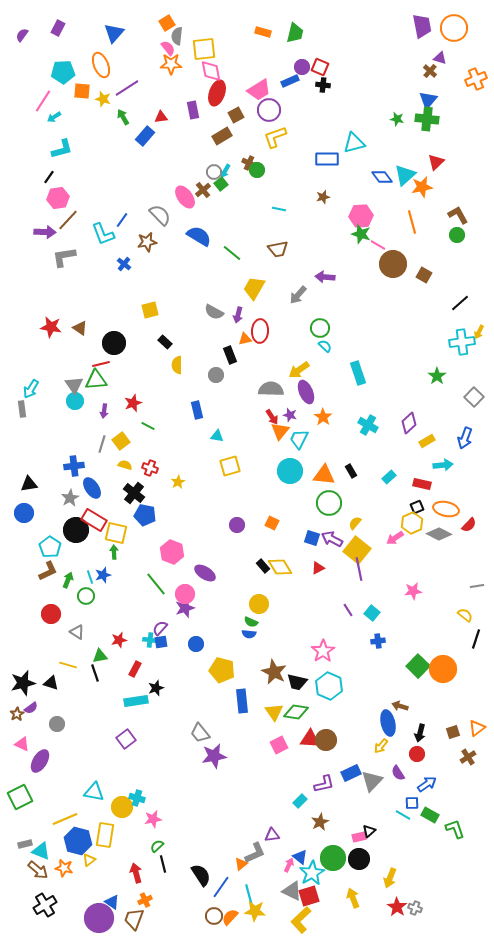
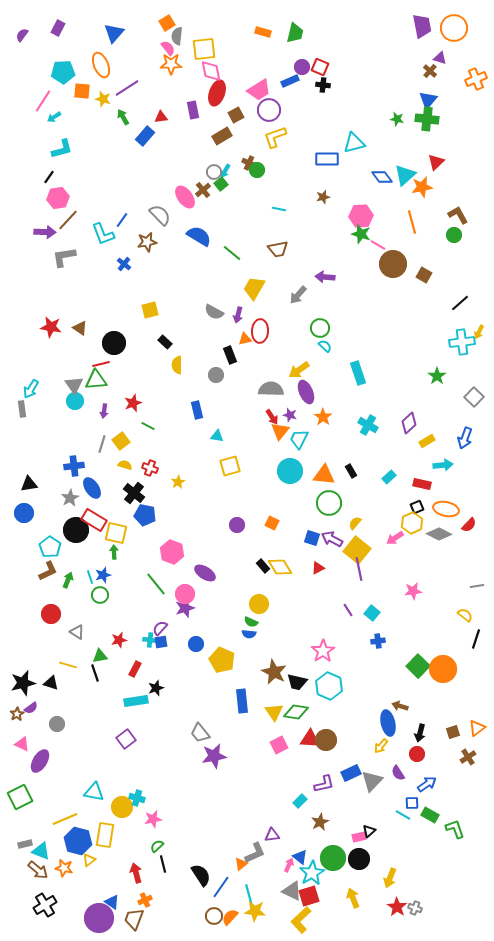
green circle at (457, 235): moved 3 px left
green circle at (86, 596): moved 14 px right, 1 px up
yellow pentagon at (222, 670): moved 10 px up; rotated 10 degrees clockwise
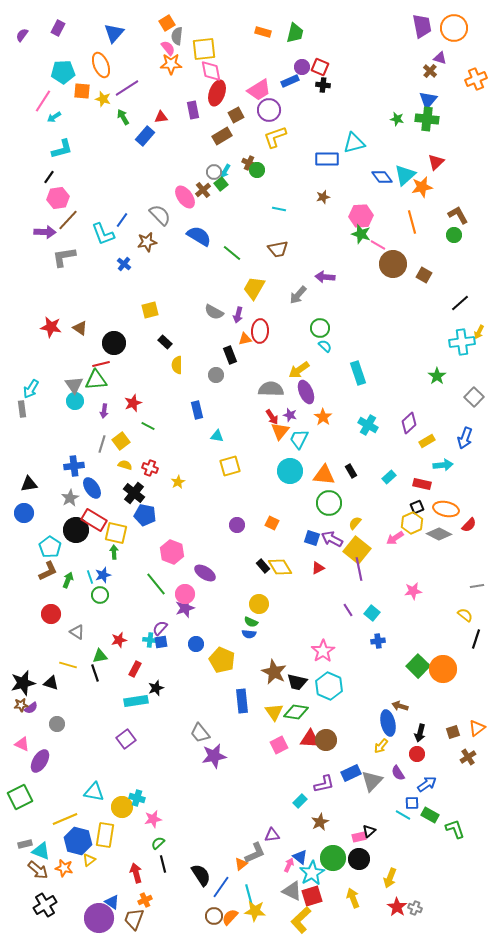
brown star at (17, 714): moved 4 px right, 9 px up; rotated 24 degrees clockwise
green semicircle at (157, 846): moved 1 px right, 3 px up
red square at (309, 896): moved 3 px right
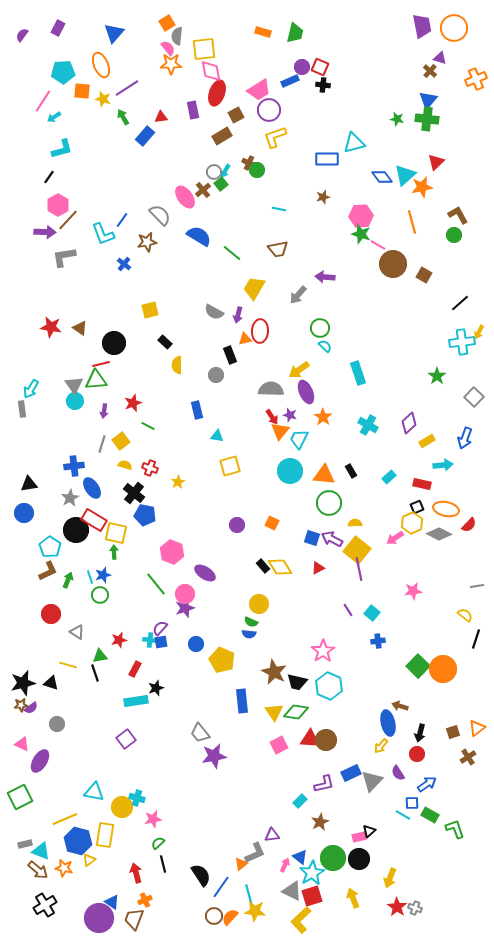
pink hexagon at (58, 198): moved 7 px down; rotated 20 degrees counterclockwise
yellow semicircle at (355, 523): rotated 48 degrees clockwise
pink arrow at (289, 865): moved 4 px left
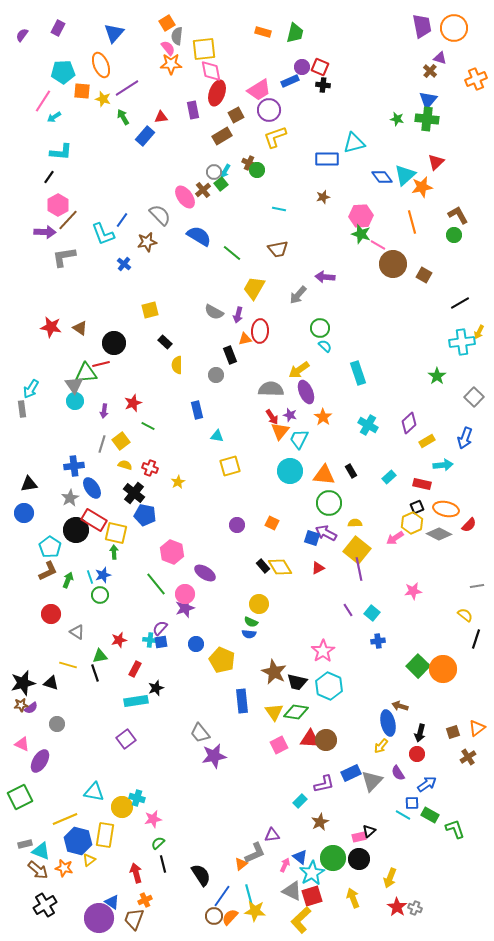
cyan L-shape at (62, 149): moved 1 px left, 3 px down; rotated 20 degrees clockwise
black line at (460, 303): rotated 12 degrees clockwise
green triangle at (96, 380): moved 10 px left, 7 px up
purple arrow at (332, 539): moved 6 px left, 6 px up
blue line at (221, 887): moved 1 px right, 9 px down
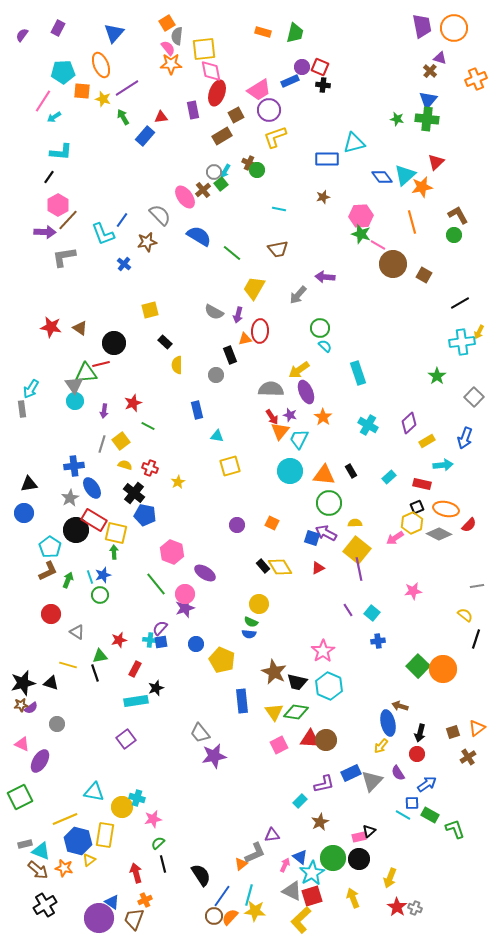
cyan line at (249, 895): rotated 30 degrees clockwise
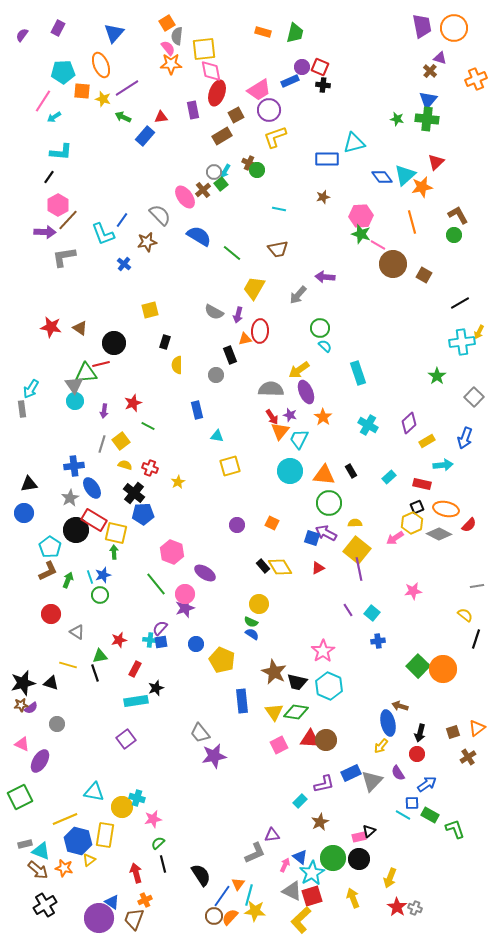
green arrow at (123, 117): rotated 35 degrees counterclockwise
black rectangle at (165, 342): rotated 64 degrees clockwise
blue pentagon at (145, 515): moved 2 px left, 1 px up; rotated 15 degrees counterclockwise
blue semicircle at (249, 634): moved 3 px right; rotated 152 degrees counterclockwise
orange triangle at (241, 864): moved 3 px left, 20 px down; rotated 16 degrees counterclockwise
